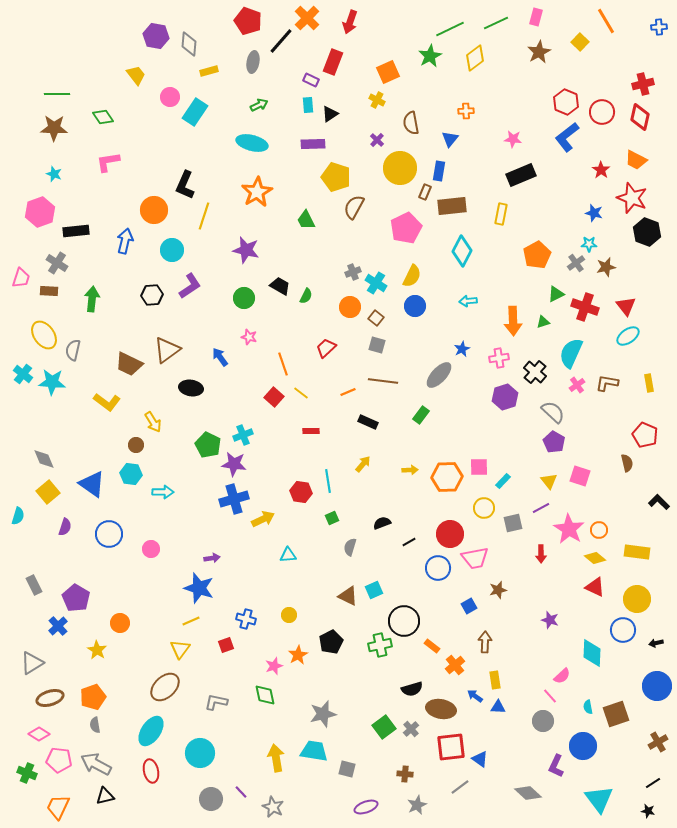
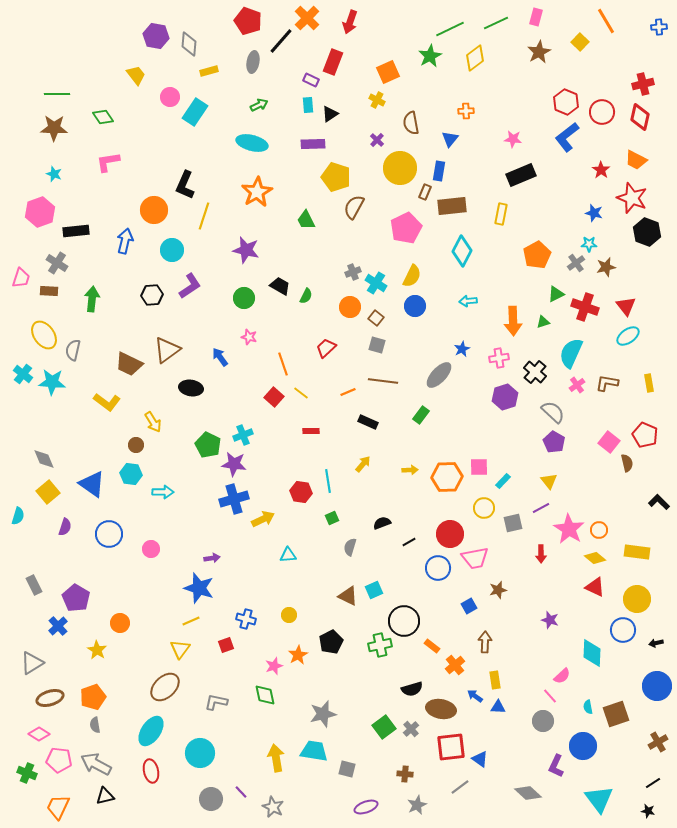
pink square at (580, 476): moved 29 px right, 34 px up; rotated 20 degrees clockwise
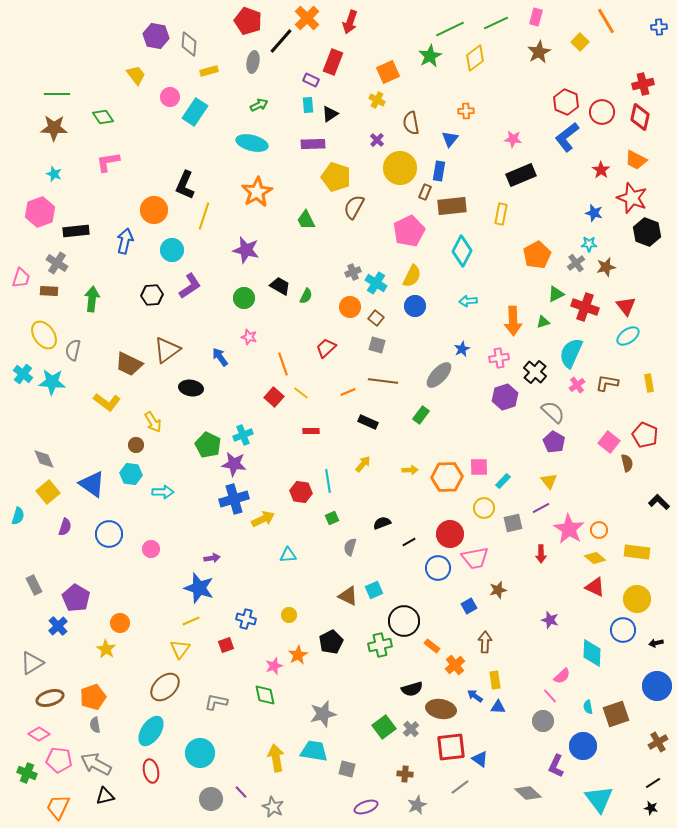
pink pentagon at (406, 228): moved 3 px right, 3 px down
yellow star at (97, 650): moved 9 px right, 1 px up
black star at (648, 811): moved 3 px right, 3 px up
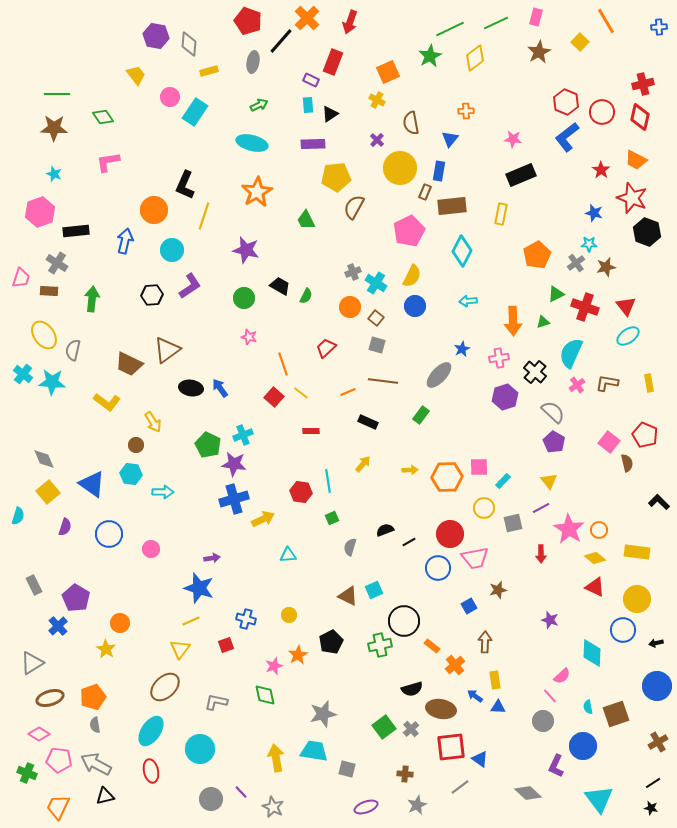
yellow pentagon at (336, 177): rotated 24 degrees counterclockwise
blue arrow at (220, 357): moved 31 px down
black semicircle at (382, 523): moved 3 px right, 7 px down
cyan circle at (200, 753): moved 4 px up
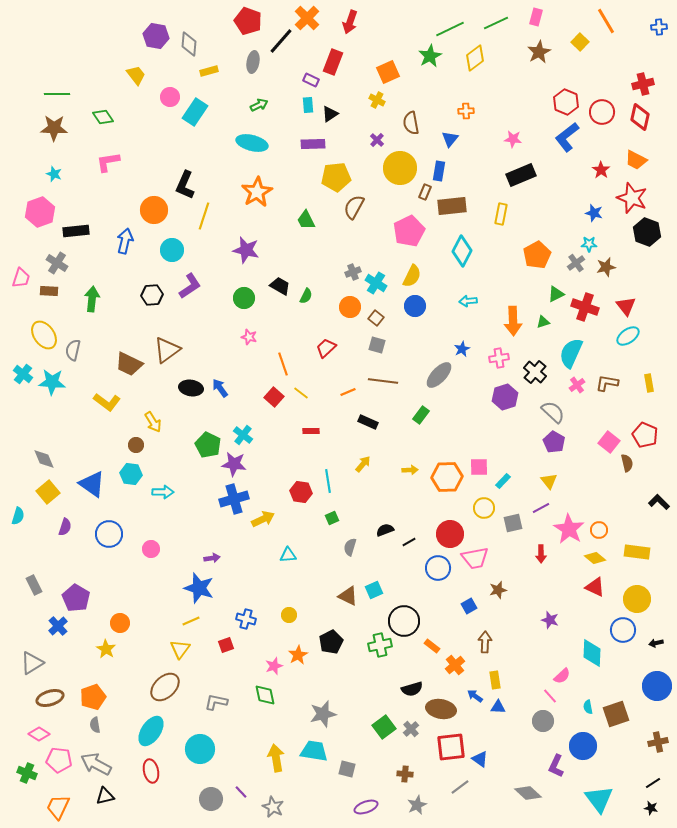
cyan cross at (243, 435): rotated 30 degrees counterclockwise
brown cross at (658, 742): rotated 18 degrees clockwise
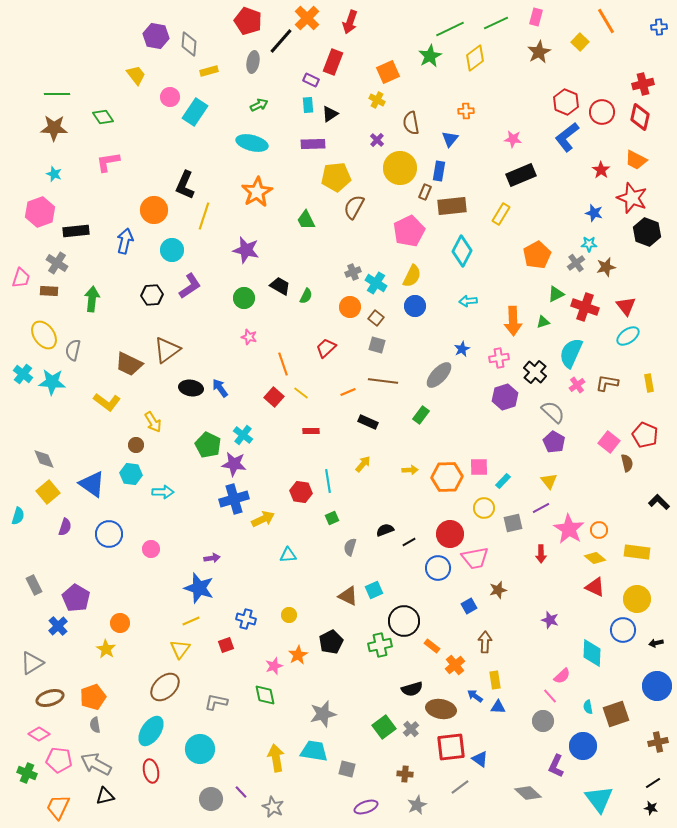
yellow rectangle at (501, 214): rotated 20 degrees clockwise
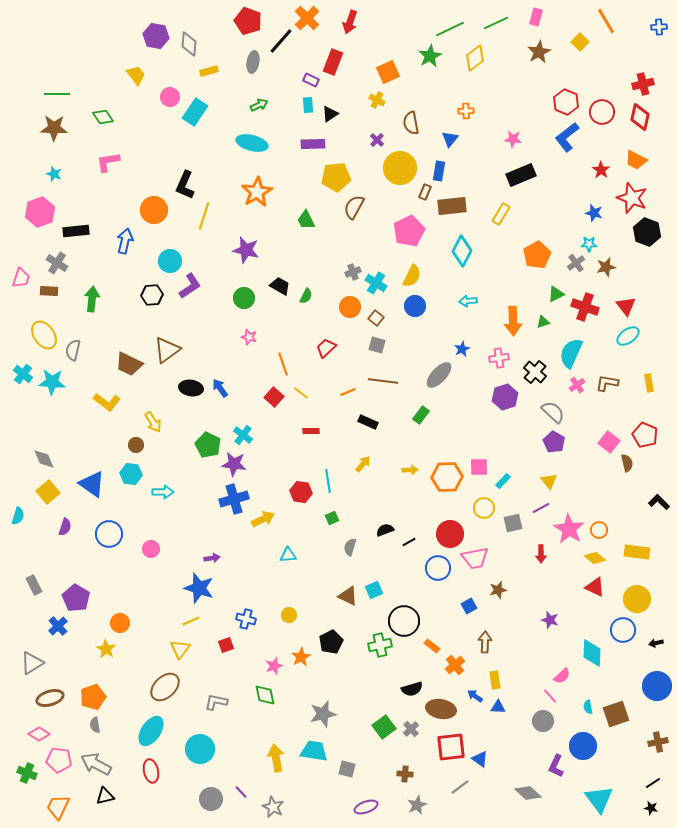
cyan circle at (172, 250): moved 2 px left, 11 px down
orange star at (298, 655): moved 3 px right, 2 px down
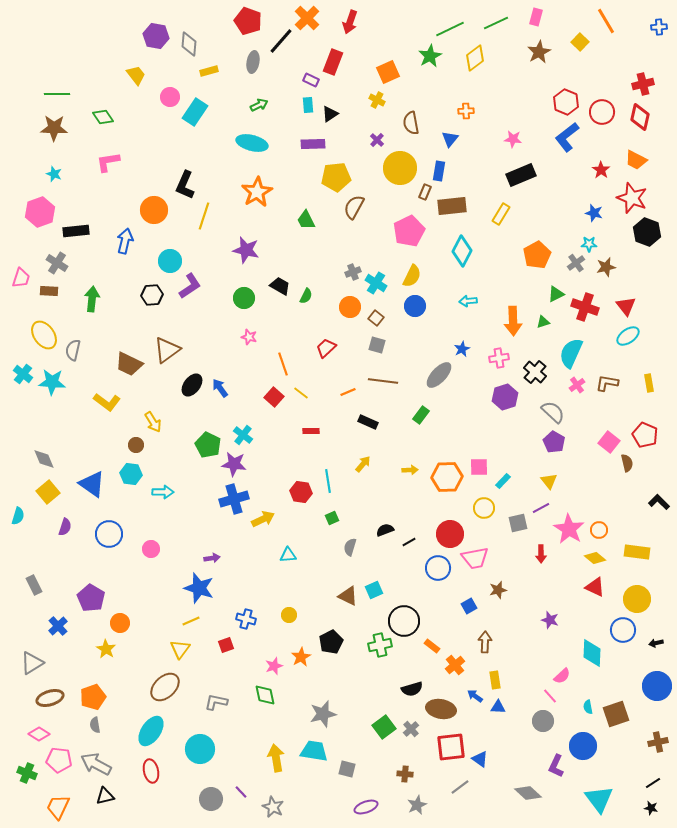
black ellipse at (191, 388): moved 1 px right, 3 px up; rotated 60 degrees counterclockwise
gray square at (513, 523): moved 5 px right
purple pentagon at (76, 598): moved 15 px right
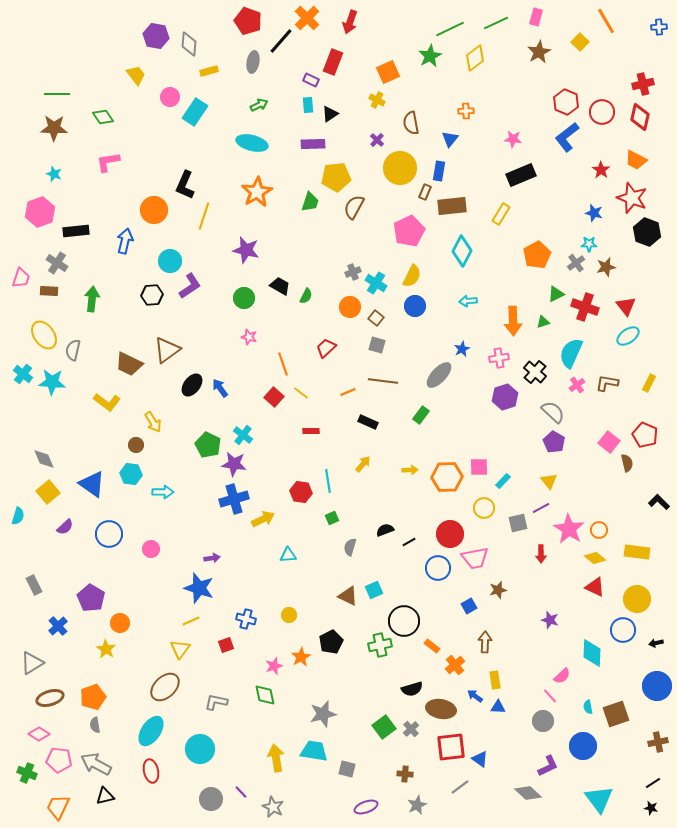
green trapezoid at (306, 220): moved 4 px right, 18 px up; rotated 135 degrees counterclockwise
yellow rectangle at (649, 383): rotated 36 degrees clockwise
purple semicircle at (65, 527): rotated 30 degrees clockwise
purple L-shape at (556, 766): moved 8 px left; rotated 140 degrees counterclockwise
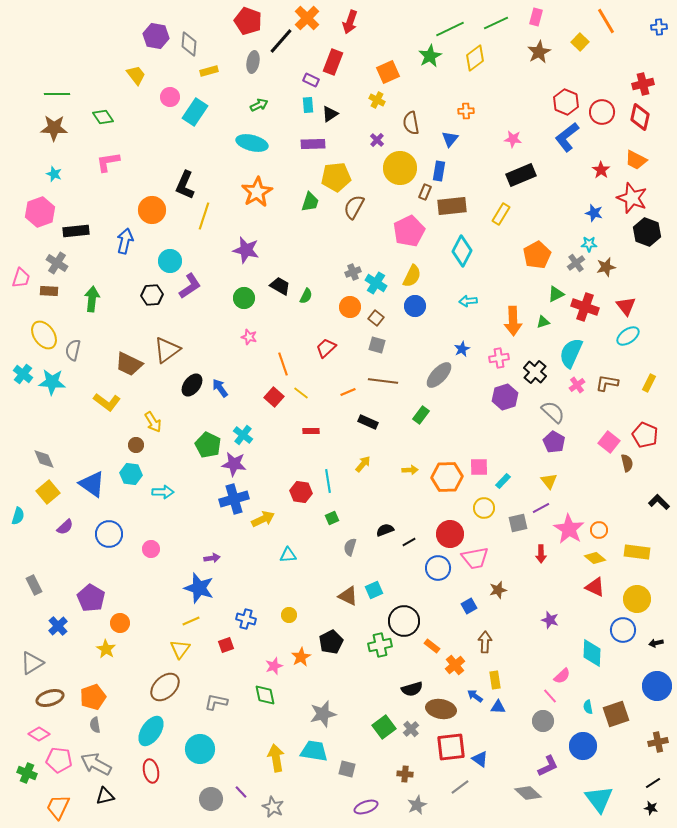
orange circle at (154, 210): moved 2 px left
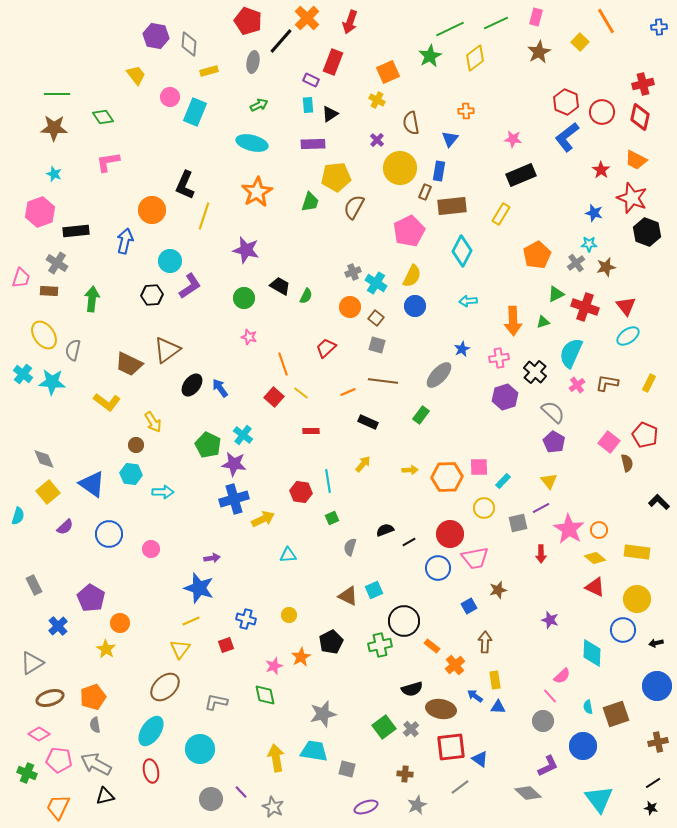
cyan rectangle at (195, 112): rotated 12 degrees counterclockwise
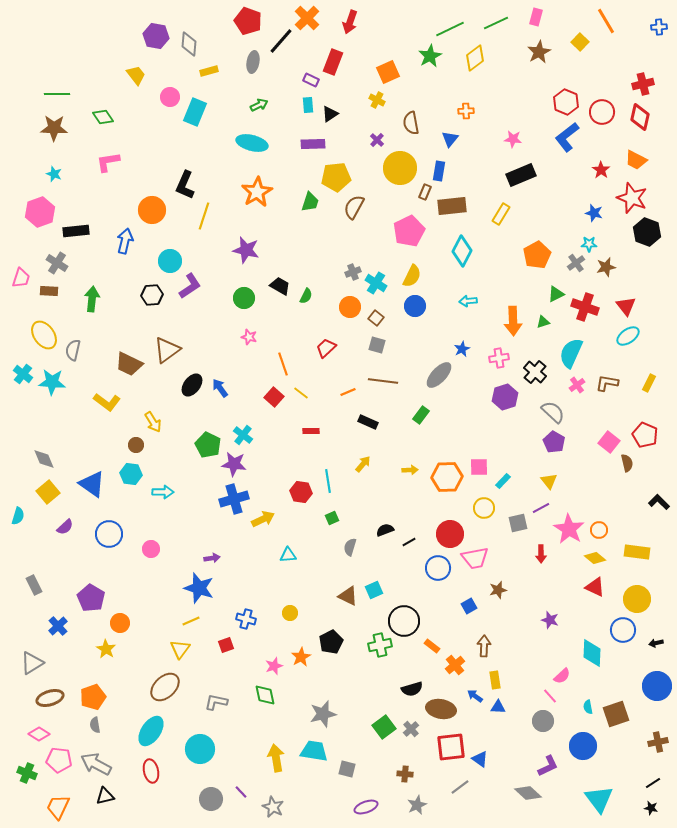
yellow circle at (289, 615): moved 1 px right, 2 px up
brown arrow at (485, 642): moved 1 px left, 4 px down
